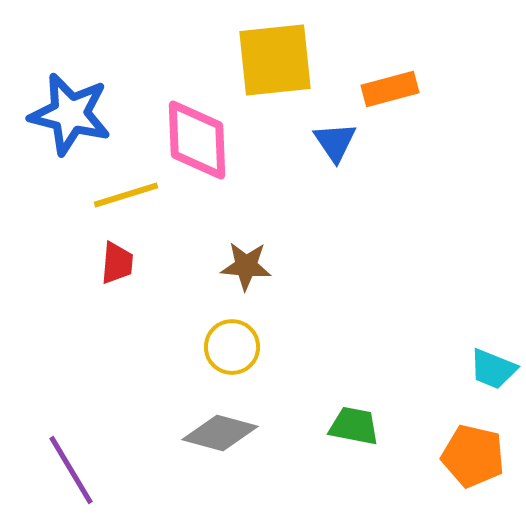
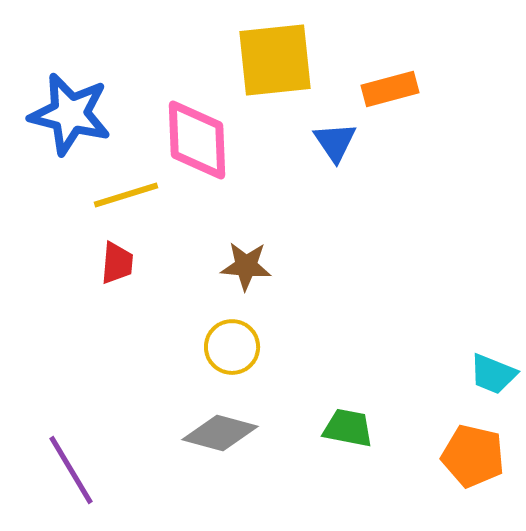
cyan trapezoid: moved 5 px down
green trapezoid: moved 6 px left, 2 px down
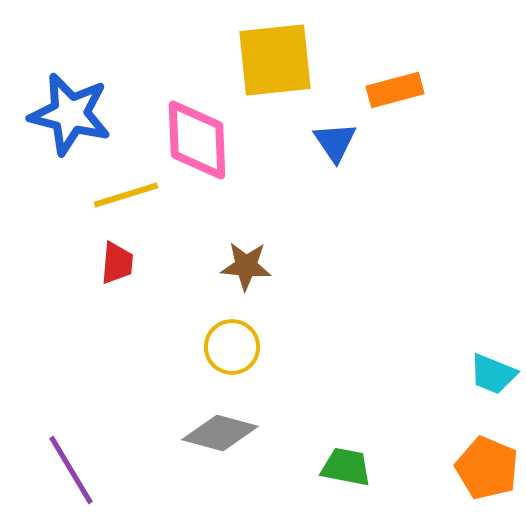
orange rectangle: moved 5 px right, 1 px down
green trapezoid: moved 2 px left, 39 px down
orange pentagon: moved 14 px right, 12 px down; rotated 10 degrees clockwise
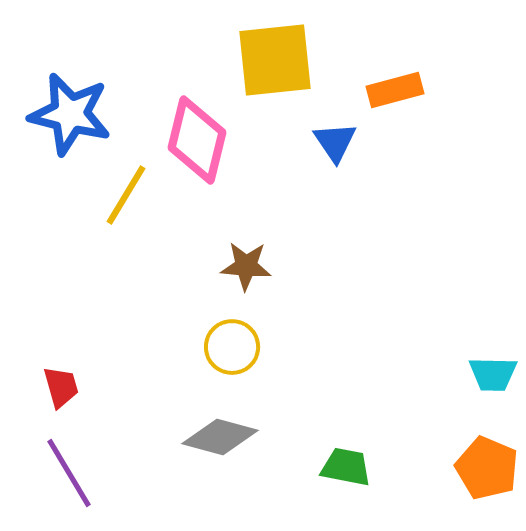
pink diamond: rotated 16 degrees clockwise
yellow line: rotated 42 degrees counterclockwise
red trapezoid: moved 56 px left, 124 px down; rotated 21 degrees counterclockwise
cyan trapezoid: rotated 21 degrees counterclockwise
gray diamond: moved 4 px down
purple line: moved 2 px left, 3 px down
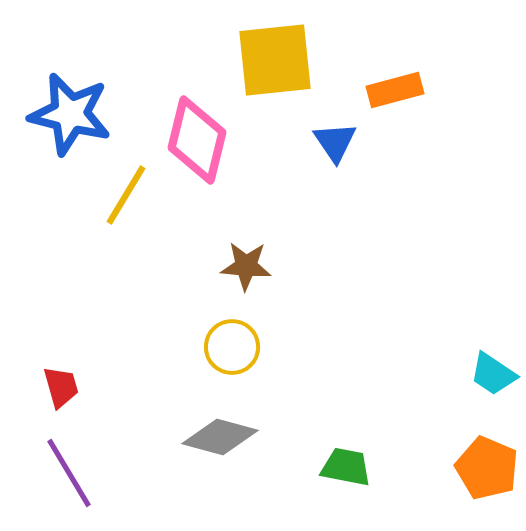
cyan trapezoid: rotated 33 degrees clockwise
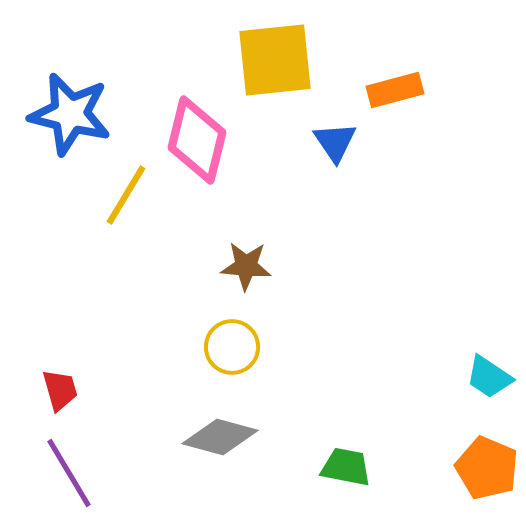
cyan trapezoid: moved 4 px left, 3 px down
red trapezoid: moved 1 px left, 3 px down
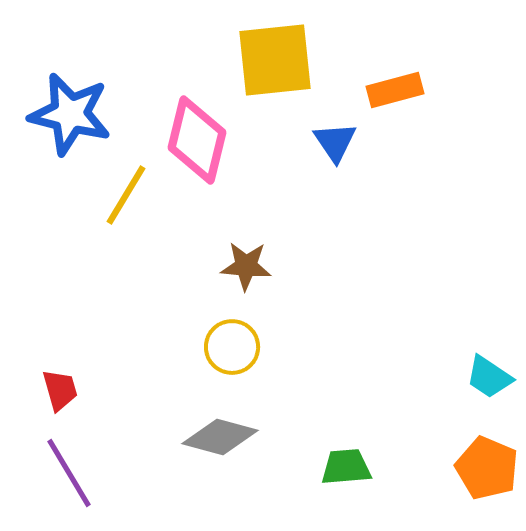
green trapezoid: rotated 16 degrees counterclockwise
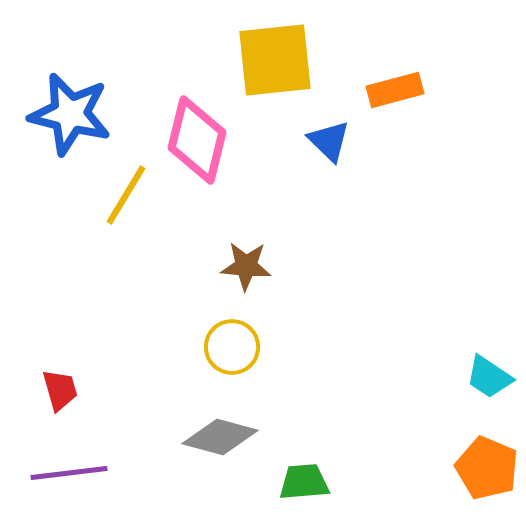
blue triangle: moved 6 px left, 1 px up; rotated 12 degrees counterclockwise
green trapezoid: moved 42 px left, 15 px down
purple line: rotated 66 degrees counterclockwise
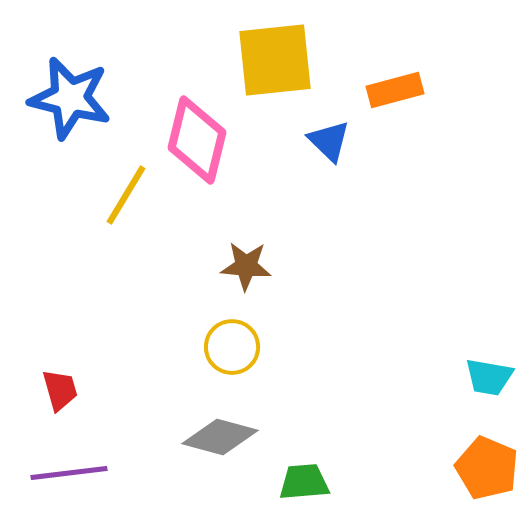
blue star: moved 16 px up
cyan trapezoid: rotated 24 degrees counterclockwise
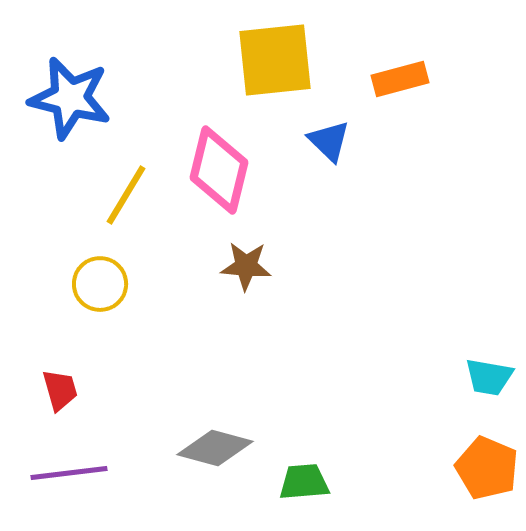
orange rectangle: moved 5 px right, 11 px up
pink diamond: moved 22 px right, 30 px down
yellow circle: moved 132 px left, 63 px up
gray diamond: moved 5 px left, 11 px down
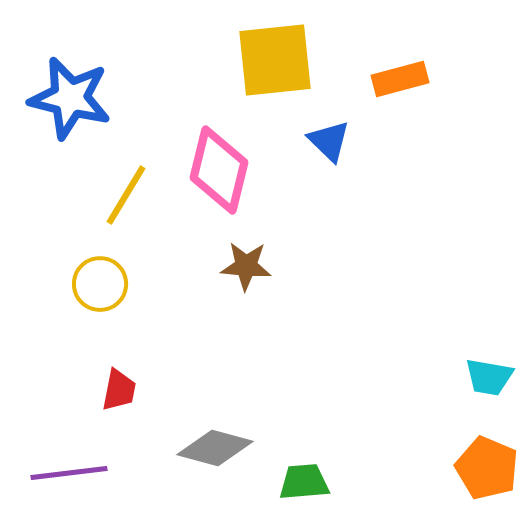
red trapezoid: moved 59 px right; rotated 27 degrees clockwise
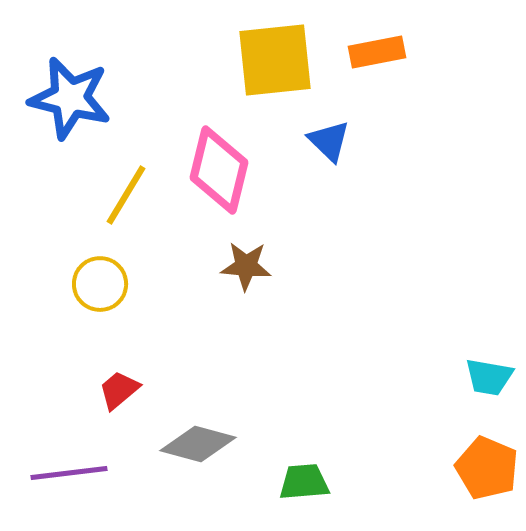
orange rectangle: moved 23 px left, 27 px up; rotated 4 degrees clockwise
red trapezoid: rotated 141 degrees counterclockwise
gray diamond: moved 17 px left, 4 px up
